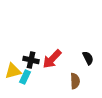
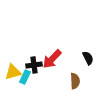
black cross: moved 3 px right, 5 px down; rotated 21 degrees counterclockwise
yellow triangle: moved 1 px down
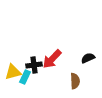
black semicircle: rotated 88 degrees counterclockwise
